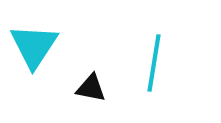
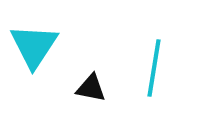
cyan line: moved 5 px down
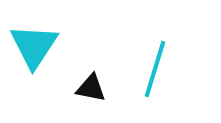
cyan line: moved 1 px right, 1 px down; rotated 8 degrees clockwise
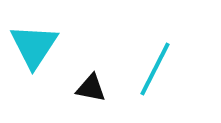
cyan line: rotated 10 degrees clockwise
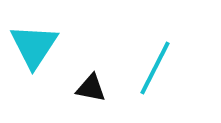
cyan line: moved 1 px up
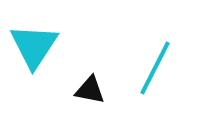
black triangle: moved 1 px left, 2 px down
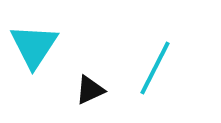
black triangle: rotated 36 degrees counterclockwise
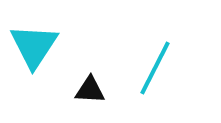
black triangle: rotated 28 degrees clockwise
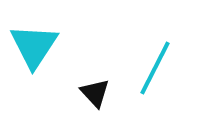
black triangle: moved 5 px right, 3 px down; rotated 44 degrees clockwise
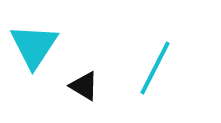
black triangle: moved 11 px left, 7 px up; rotated 16 degrees counterclockwise
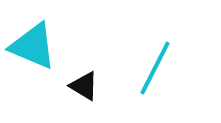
cyan triangle: moved 1 px left; rotated 40 degrees counterclockwise
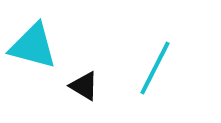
cyan triangle: rotated 8 degrees counterclockwise
